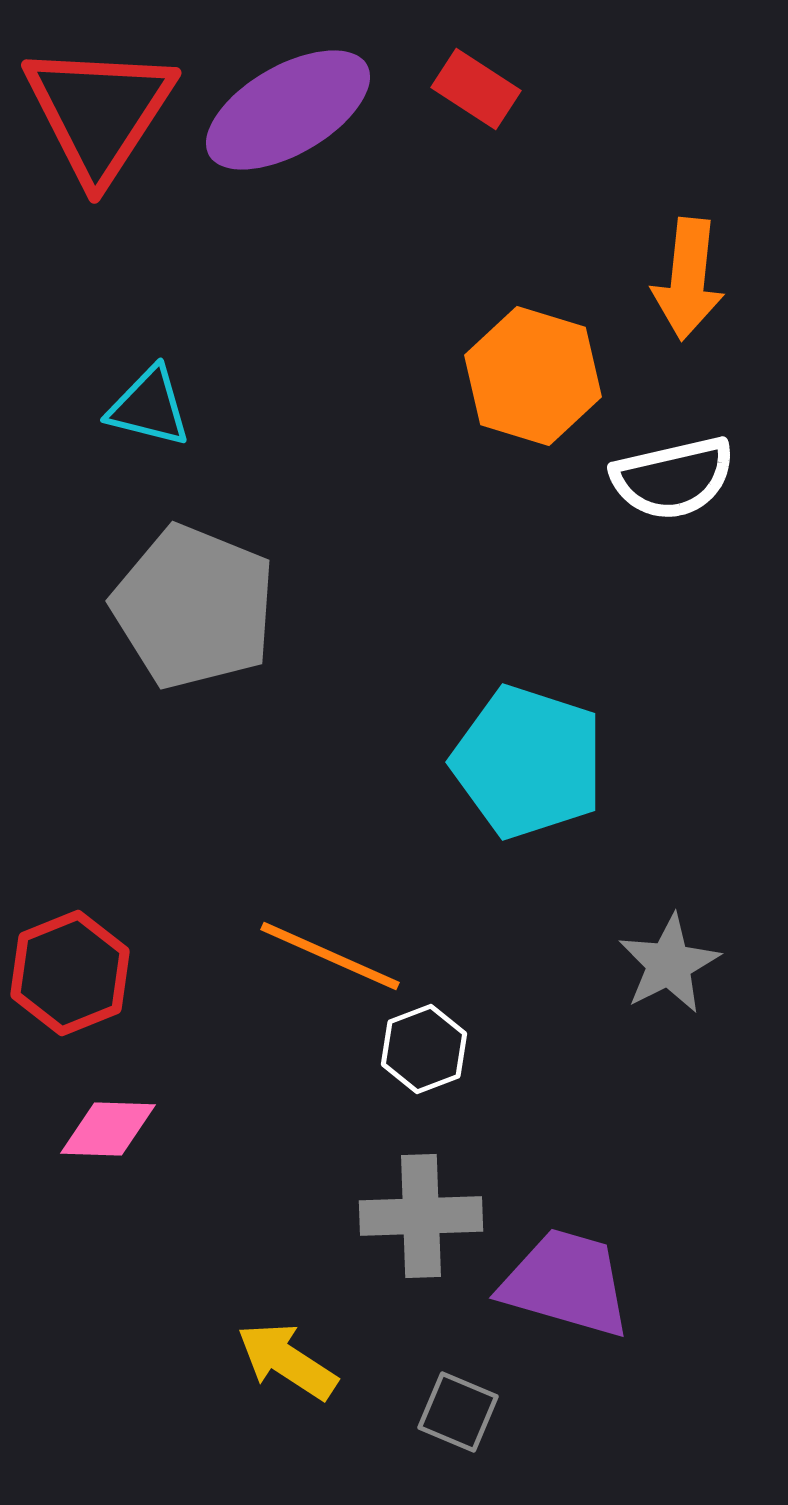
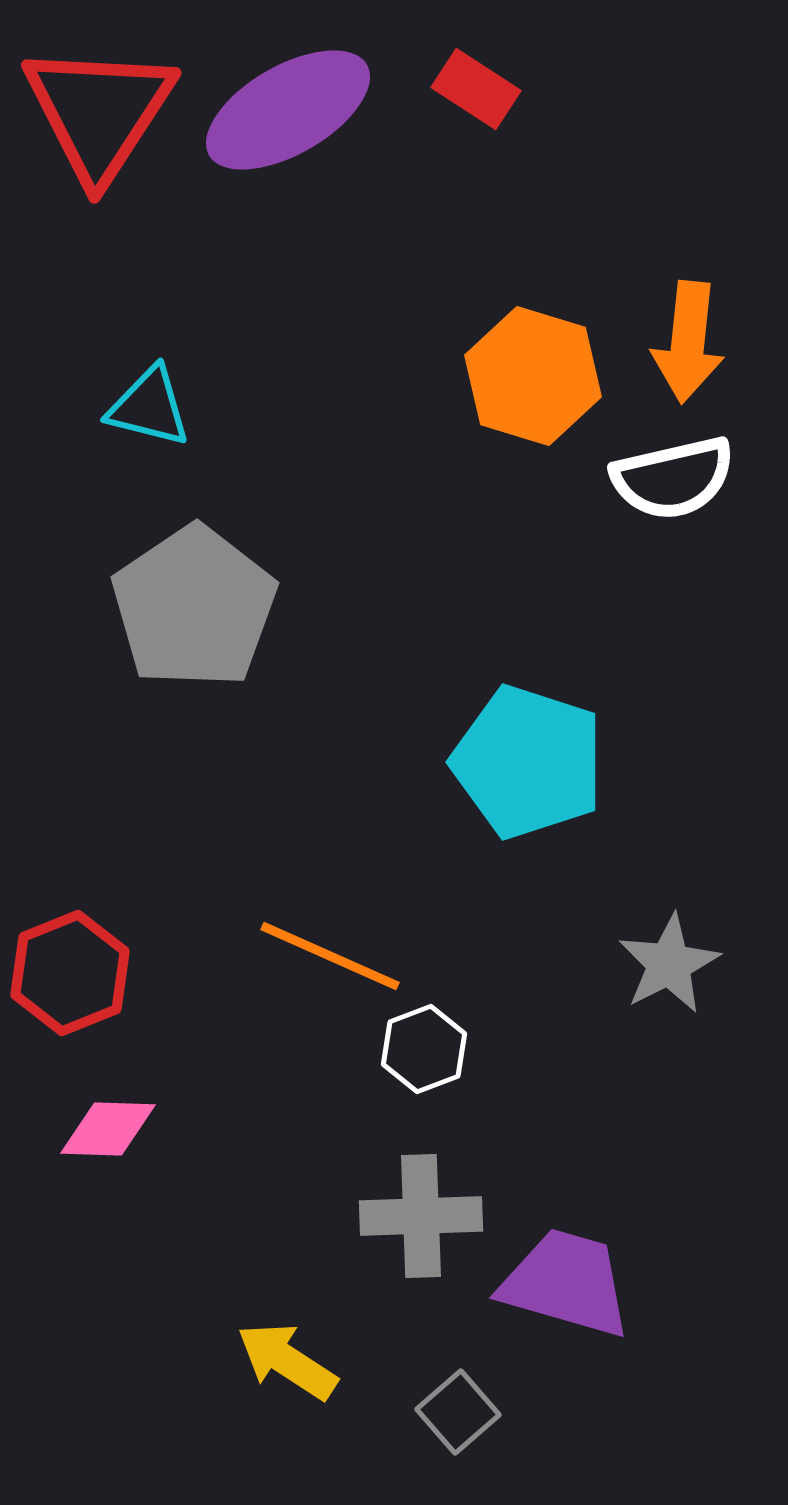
orange arrow: moved 63 px down
gray pentagon: rotated 16 degrees clockwise
gray square: rotated 26 degrees clockwise
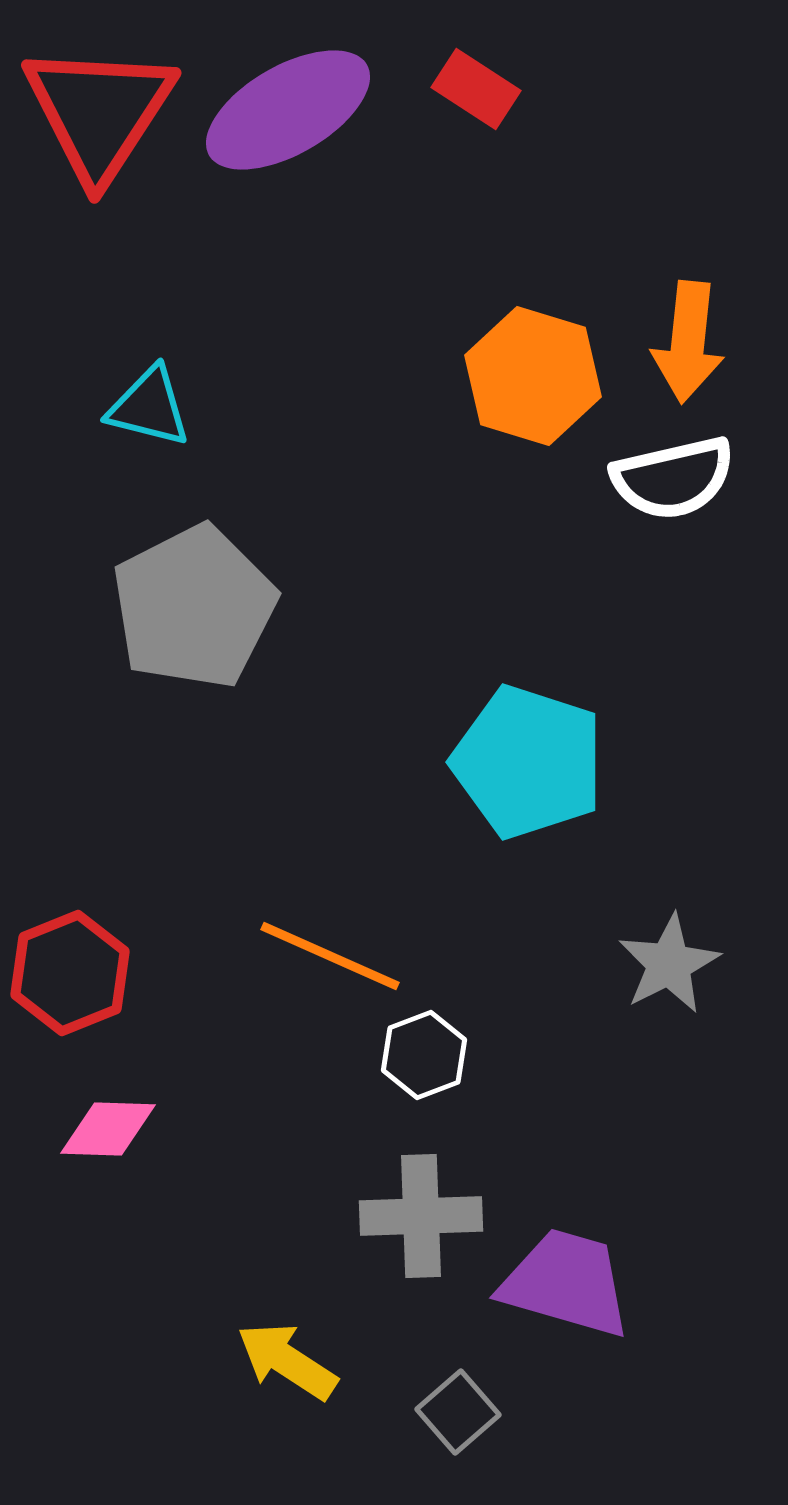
gray pentagon: rotated 7 degrees clockwise
white hexagon: moved 6 px down
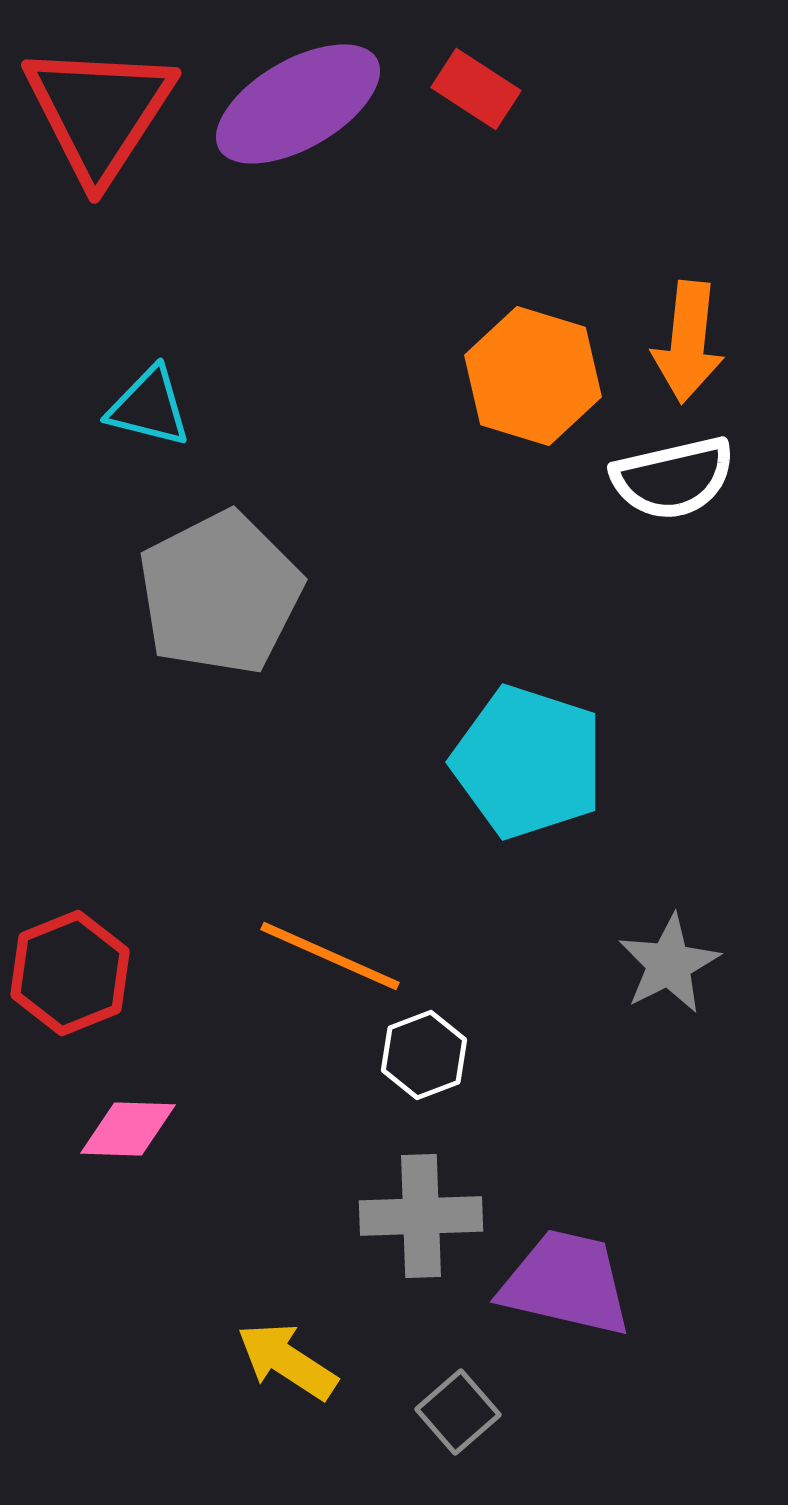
purple ellipse: moved 10 px right, 6 px up
gray pentagon: moved 26 px right, 14 px up
pink diamond: moved 20 px right
purple trapezoid: rotated 3 degrees counterclockwise
